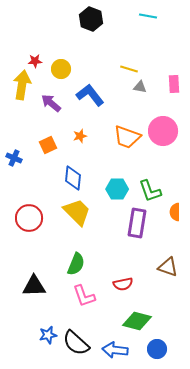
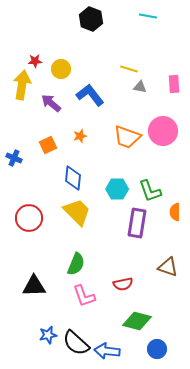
blue arrow: moved 8 px left, 1 px down
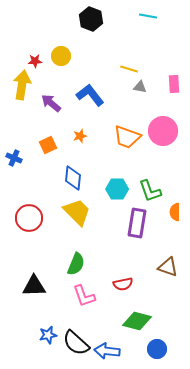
yellow circle: moved 13 px up
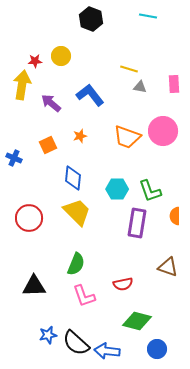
orange semicircle: moved 4 px down
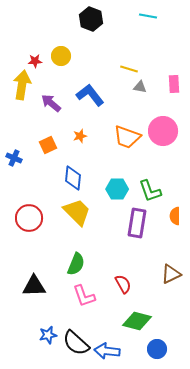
brown triangle: moved 3 px right, 7 px down; rotated 45 degrees counterclockwise
red semicircle: rotated 108 degrees counterclockwise
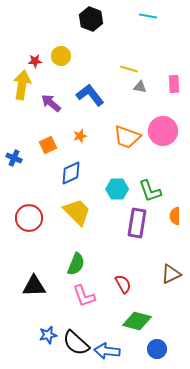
blue diamond: moved 2 px left, 5 px up; rotated 60 degrees clockwise
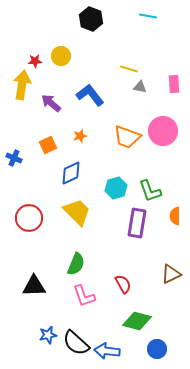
cyan hexagon: moved 1 px left, 1 px up; rotated 15 degrees counterclockwise
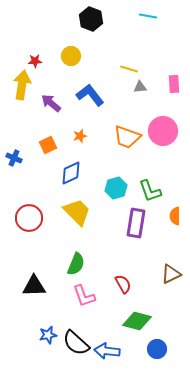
yellow circle: moved 10 px right
gray triangle: rotated 16 degrees counterclockwise
purple rectangle: moved 1 px left
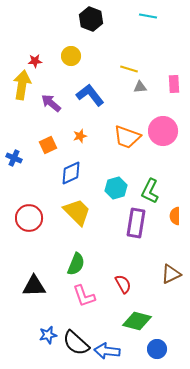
green L-shape: rotated 45 degrees clockwise
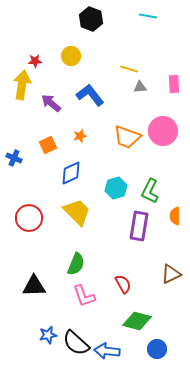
purple rectangle: moved 3 px right, 3 px down
